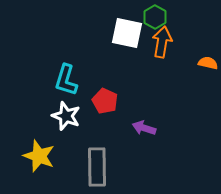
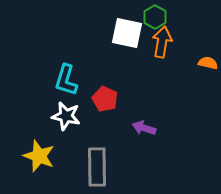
red pentagon: moved 2 px up
white star: rotated 8 degrees counterclockwise
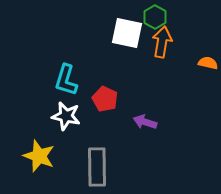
purple arrow: moved 1 px right, 6 px up
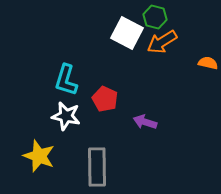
green hexagon: rotated 15 degrees counterclockwise
white square: rotated 16 degrees clockwise
orange arrow: rotated 132 degrees counterclockwise
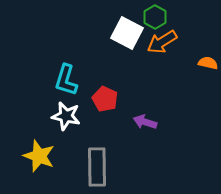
green hexagon: rotated 15 degrees clockwise
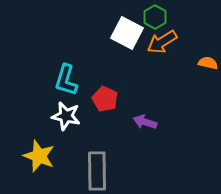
gray rectangle: moved 4 px down
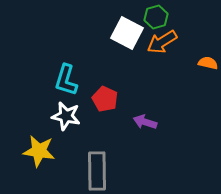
green hexagon: moved 1 px right; rotated 15 degrees clockwise
yellow star: moved 5 px up; rotated 12 degrees counterclockwise
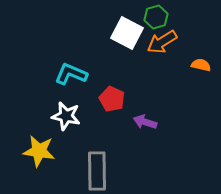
orange semicircle: moved 7 px left, 2 px down
cyan L-shape: moved 5 px right, 6 px up; rotated 96 degrees clockwise
red pentagon: moved 7 px right
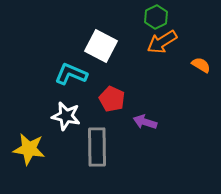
green hexagon: rotated 10 degrees counterclockwise
white square: moved 26 px left, 13 px down
orange semicircle: rotated 18 degrees clockwise
yellow star: moved 10 px left, 2 px up
gray rectangle: moved 24 px up
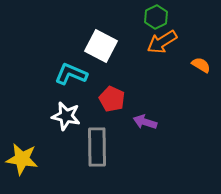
yellow star: moved 7 px left, 10 px down
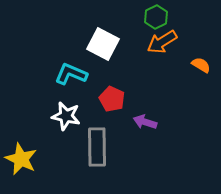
white square: moved 2 px right, 2 px up
yellow star: moved 1 px left; rotated 16 degrees clockwise
